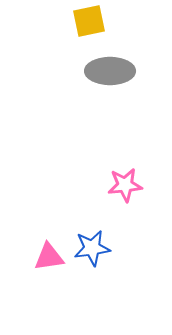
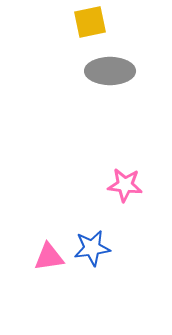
yellow square: moved 1 px right, 1 px down
pink star: rotated 12 degrees clockwise
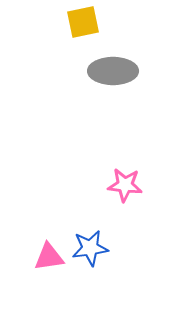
yellow square: moved 7 px left
gray ellipse: moved 3 px right
blue star: moved 2 px left
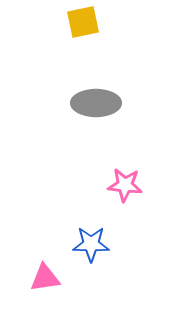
gray ellipse: moved 17 px left, 32 px down
blue star: moved 1 px right, 4 px up; rotated 9 degrees clockwise
pink triangle: moved 4 px left, 21 px down
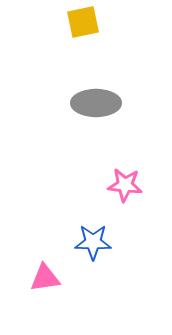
blue star: moved 2 px right, 2 px up
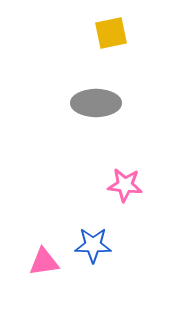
yellow square: moved 28 px right, 11 px down
blue star: moved 3 px down
pink triangle: moved 1 px left, 16 px up
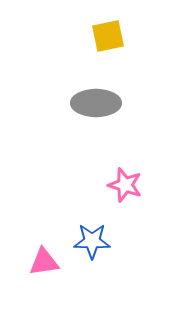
yellow square: moved 3 px left, 3 px down
pink star: rotated 12 degrees clockwise
blue star: moved 1 px left, 4 px up
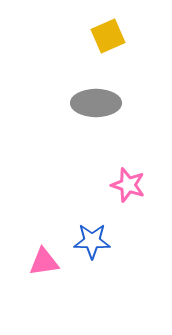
yellow square: rotated 12 degrees counterclockwise
pink star: moved 3 px right
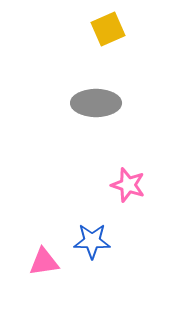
yellow square: moved 7 px up
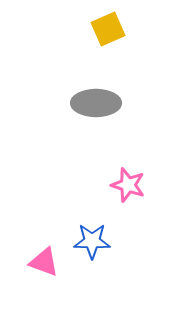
pink triangle: rotated 28 degrees clockwise
